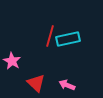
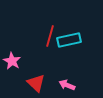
cyan rectangle: moved 1 px right, 1 px down
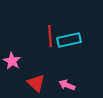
red line: rotated 20 degrees counterclockwise
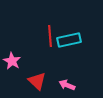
red triangle: moved 1 px right, 2 px up
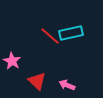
red line: rotated 45 degrees counterclockwise
cyan rectangle: moved 2 px right, 7 px up
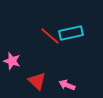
pink star: rotated 12 degrees counterclockwise
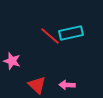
red triangle: moved 4 px down
pink arrow: rotated 21 degrees counterclockwise
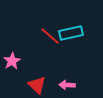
pink star: rotated 24 degrees clockwise
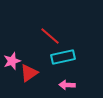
cyan rectangle: moved 8 px left, 24 px down
pink star: rotated 12 degrees clockwise
red triangle: moved 8 px left, 12 px up; rotated 42 degrees clockwise
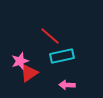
cyan rectangle: moved 1 px left, 1 px up
pink star: moved 8 px right
